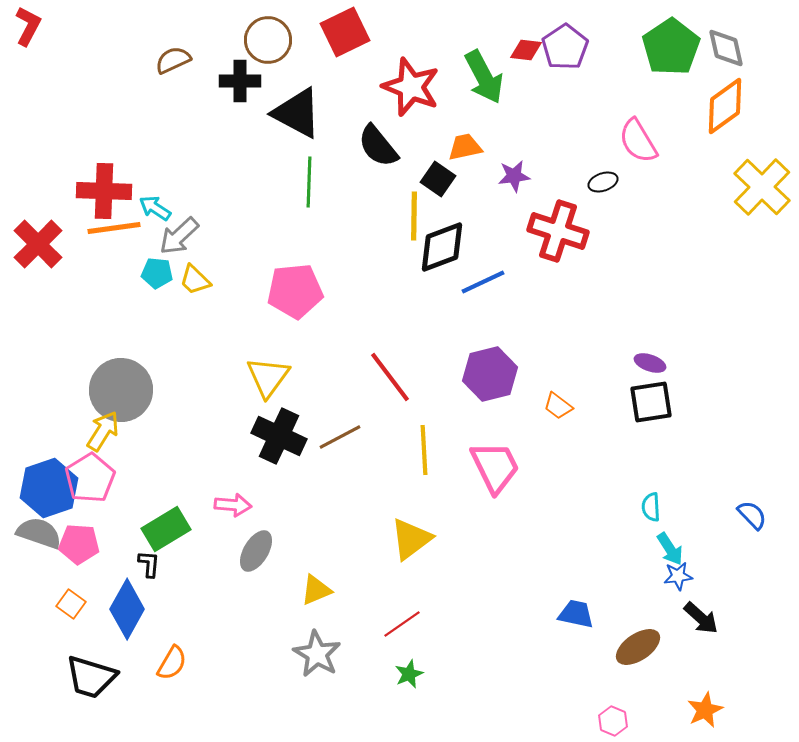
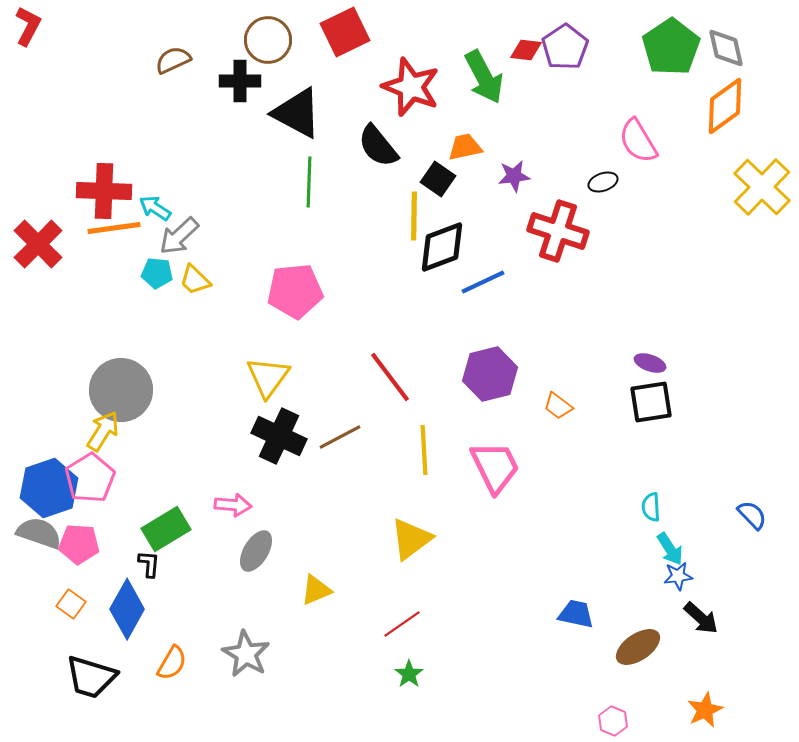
gray star at (317, 654): moved 71 px left
green star at (409, 674): rotated 12 degrees counterclockwise
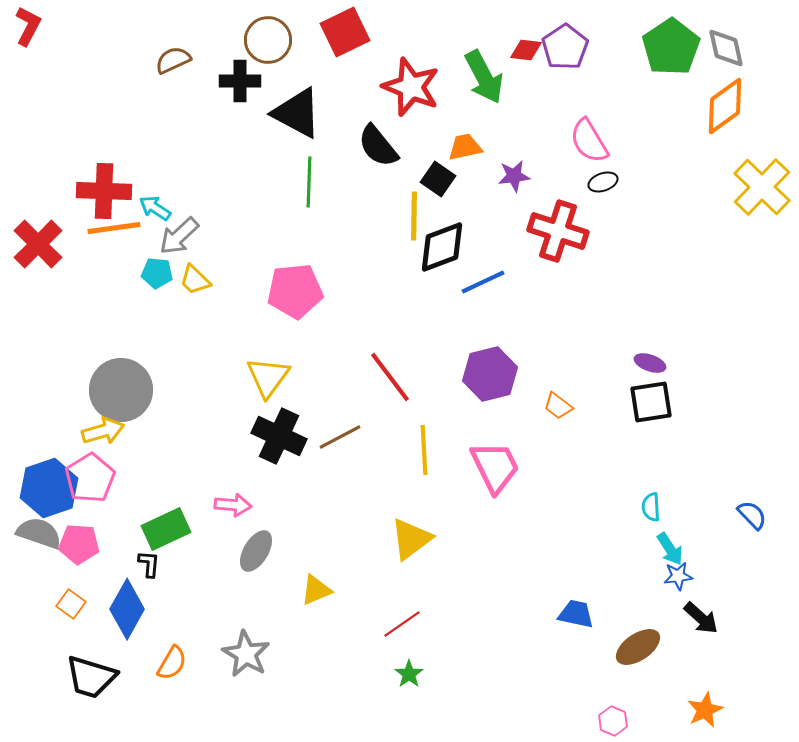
pink semicircle at (638, 141): moved 49 px left
yellow arrow at (103, 431): rotated 42 degrees clockwise
green rectangle at (166, 529): rotated 6 degrees clockwise
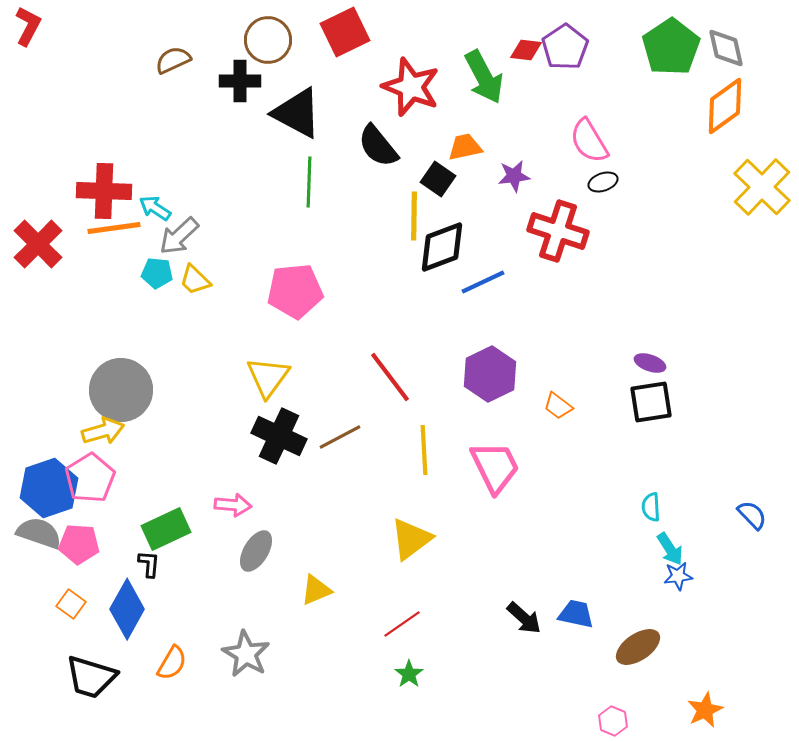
purple hexagon at (490, 374): rotated 12 degrees counterclockwise
black arrow at (701, 618): moved 177 px left
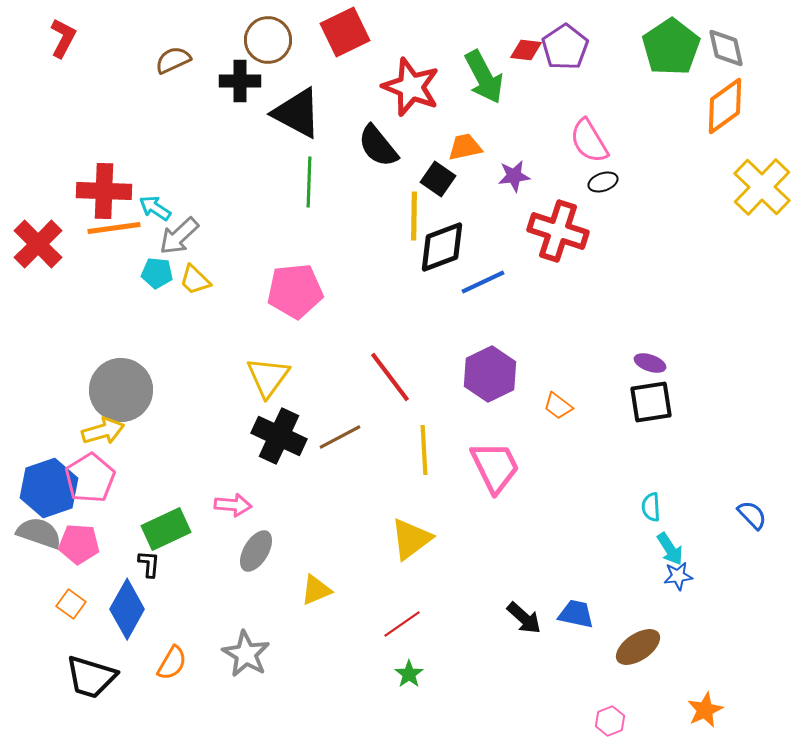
red L-shape at (28, 26): moved 35 px right, 12 px down
pink hexagon at (613, 721): moved 3 px left; rotated 16 degrees clockwise
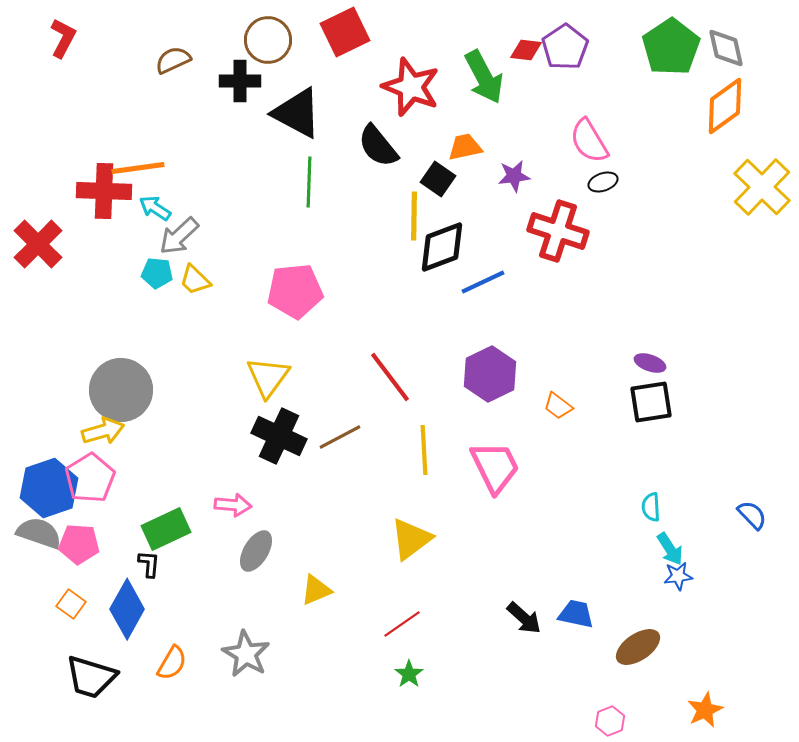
orange line at (114, 228): moved 24 px right, 60 px up
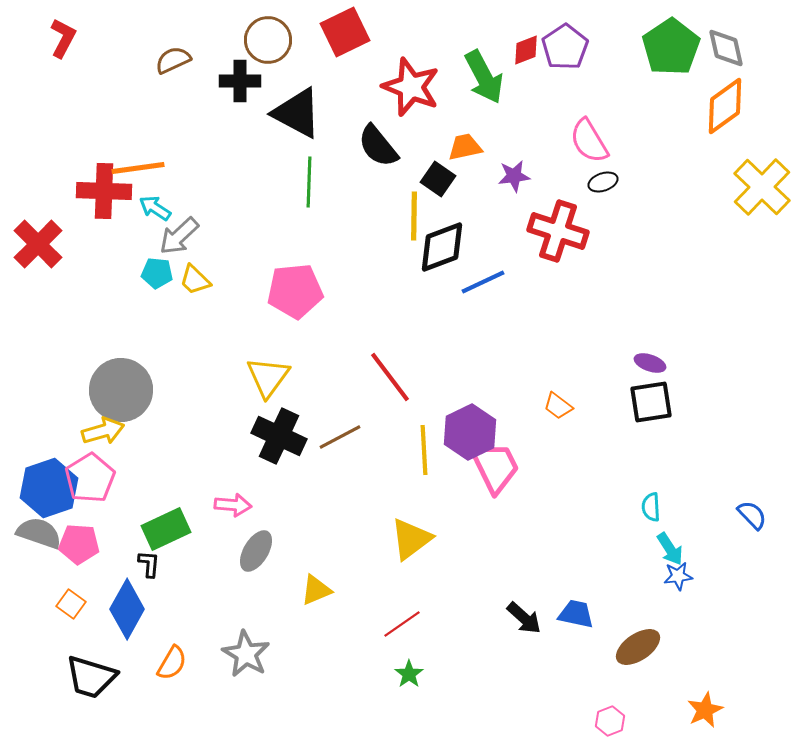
red diamond at (526, 50): rotated 28 degrees counterclockwise
purple hexagon at (490, 374): moved 20 px left, 58 px down
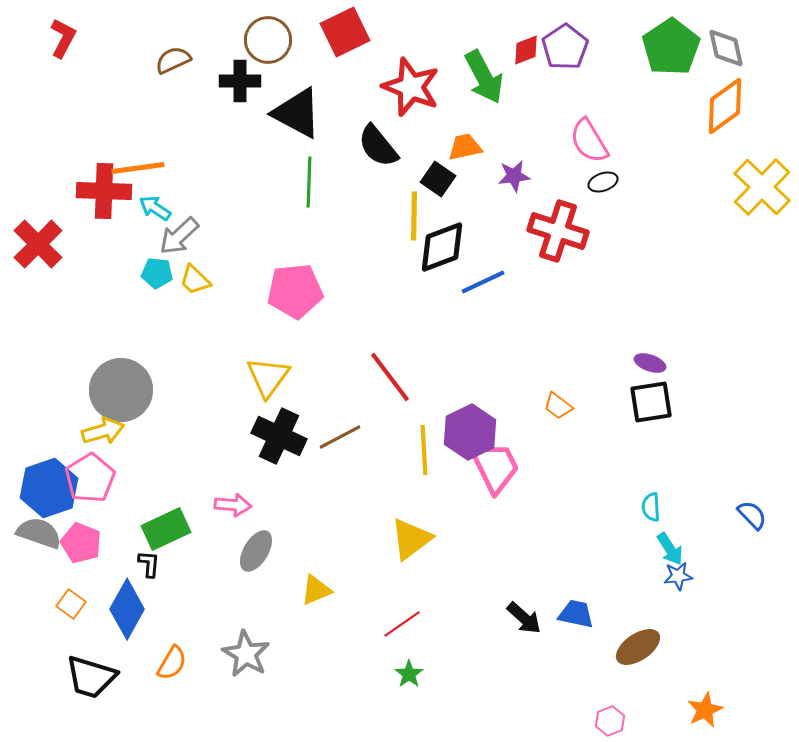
pink pentagon at (79, 544): moved 2 px right, 1 px up; rotated 18 degrees clockwise
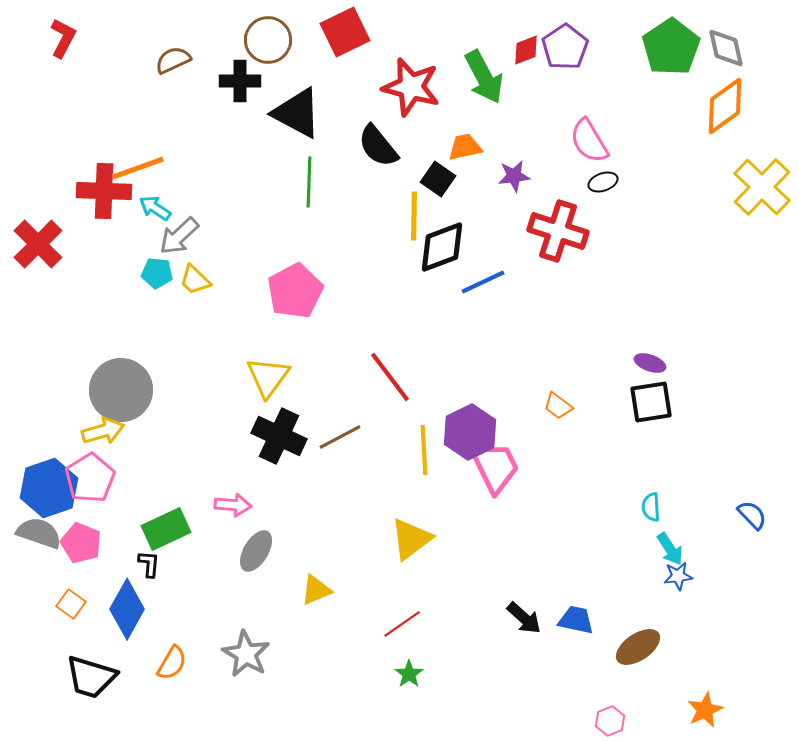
red star at (411, 87): rotated 6 degrees counterclockwise
orange line at (138, 168): rotated 12 degrees counterclockwise
pink pentagon at (295, 291): rotated 22 degrees counterclockwise
blue trapezoid at (576, 614): moved 6 px down
